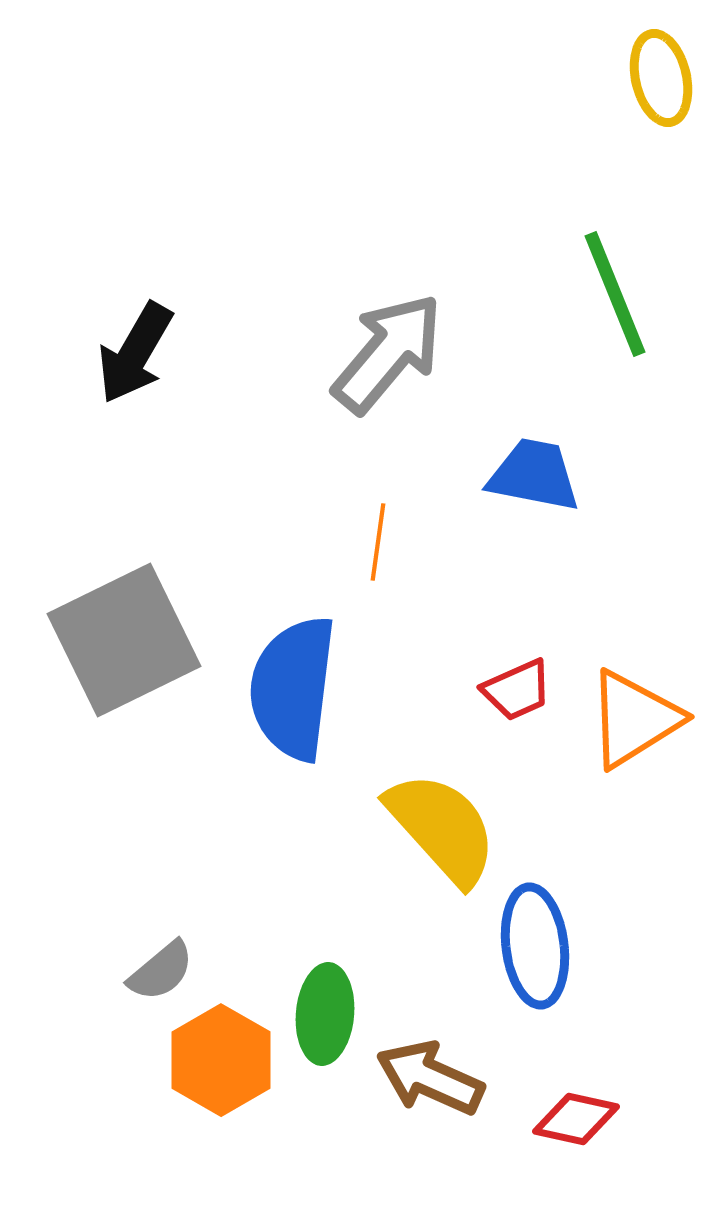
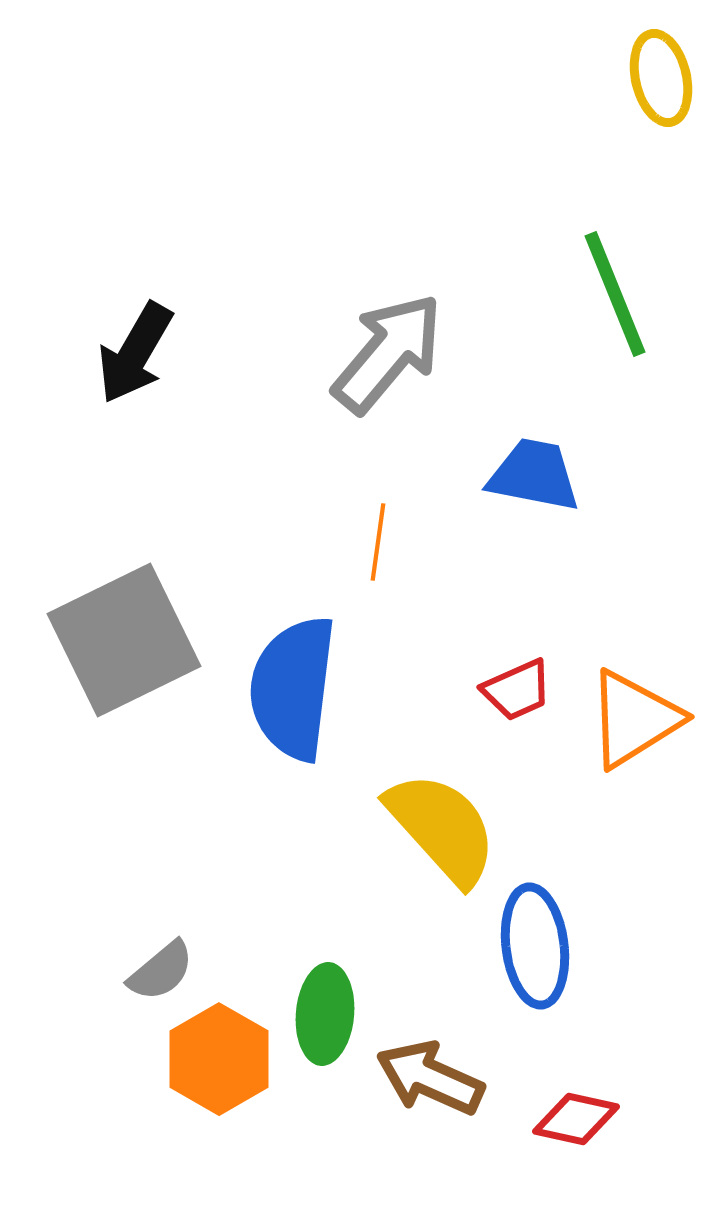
orange hexagon: moved 2 px left, 1 px up
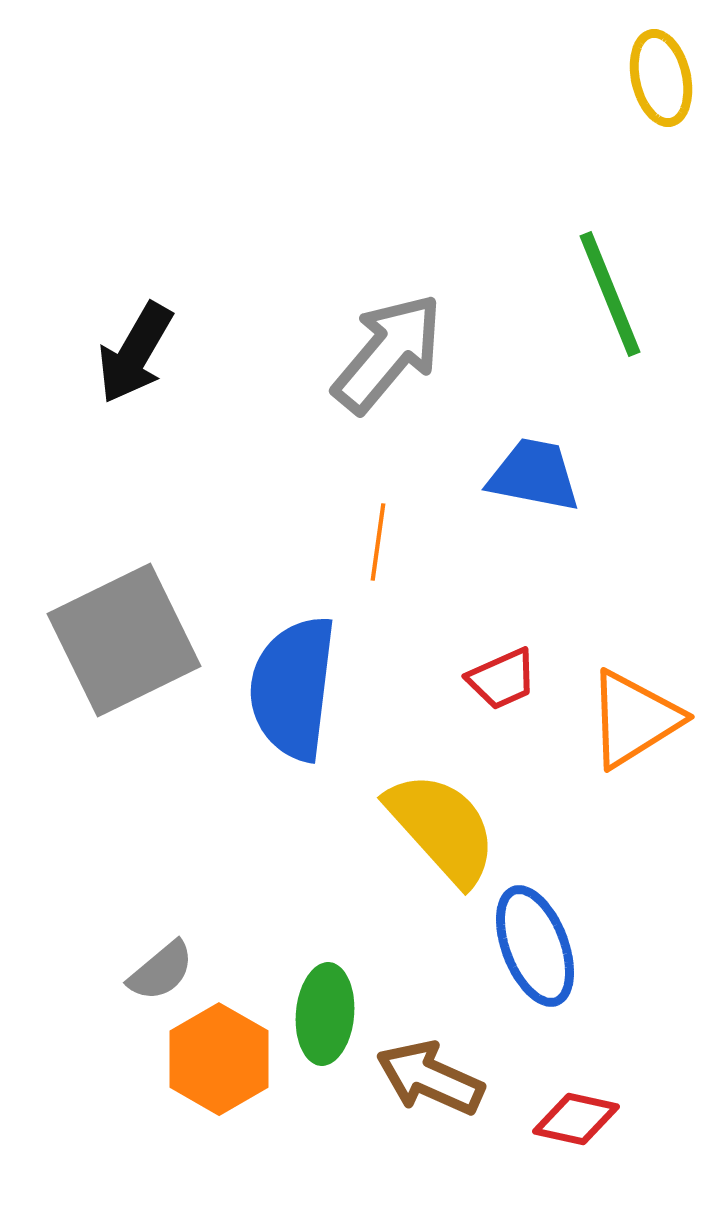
green line: moved 5 px left
red trapezoid: moved 15 px left, 11 px up
blue ellipse: rotated 14 degrees counterclockwise
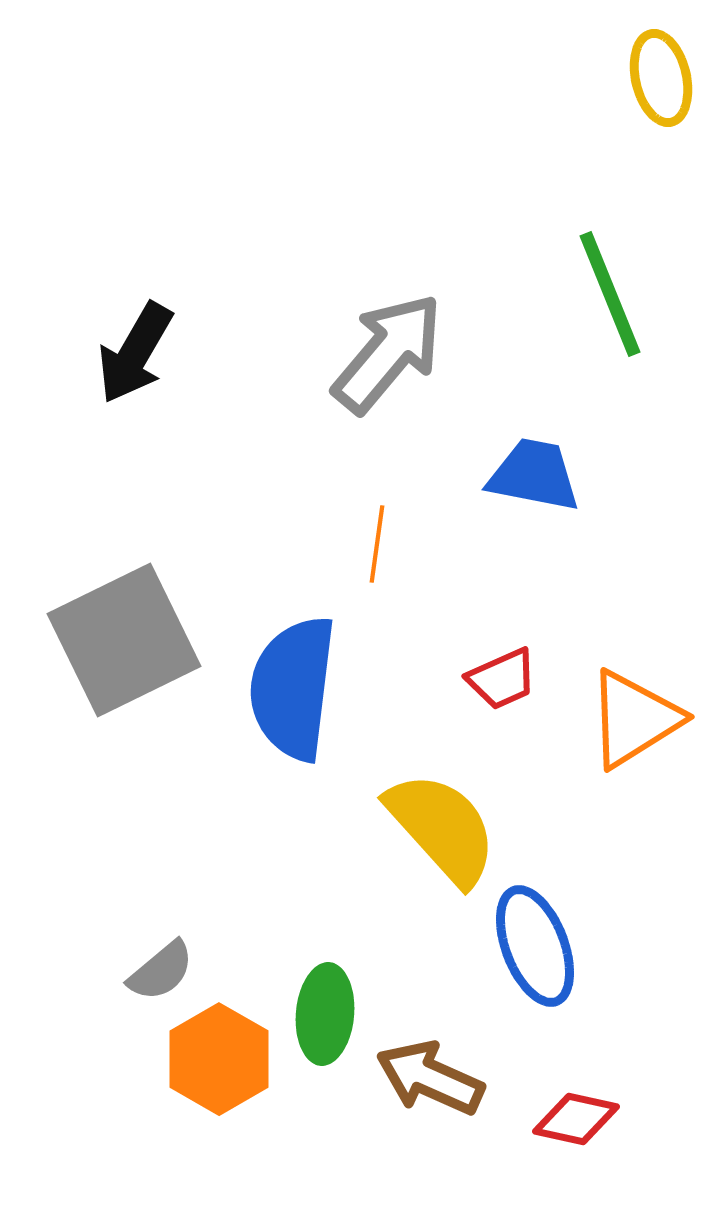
orange line: moved 1 px left, 2 px down
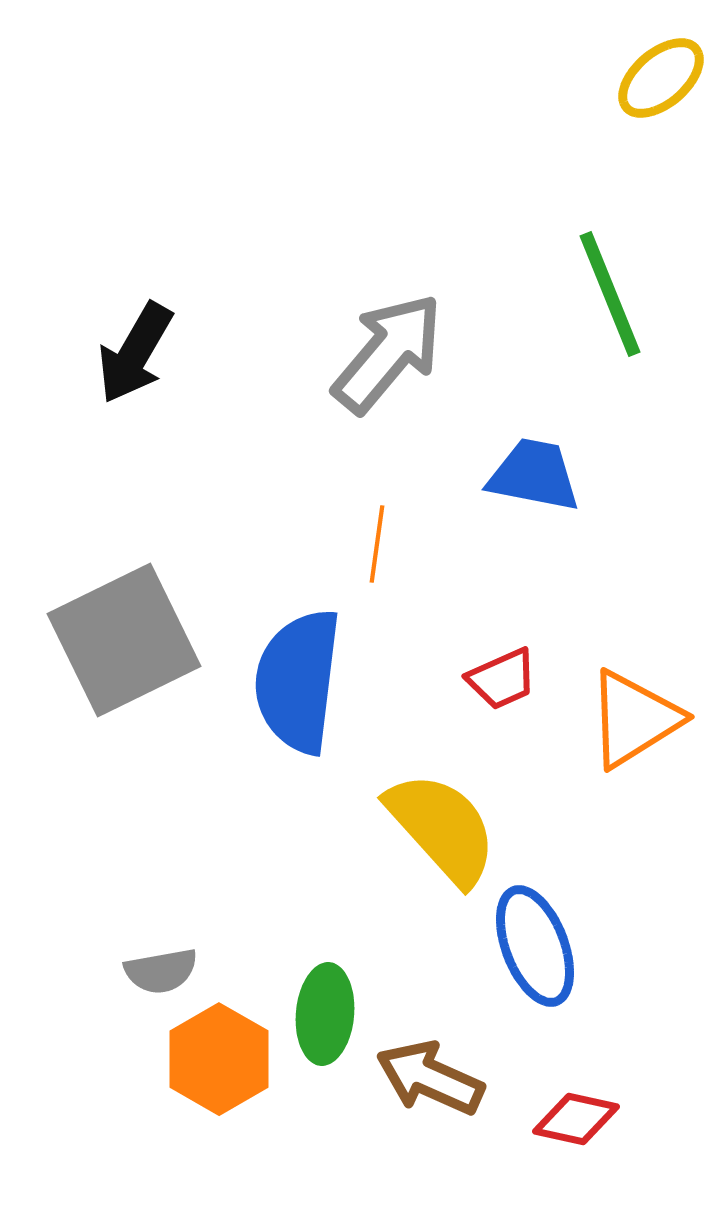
yellow ellipse: rotated 62 degrees clockwise
blue semicircle: moved 5 px right, 7 px up
gray semicircle: rotated 30 degrees clockwise
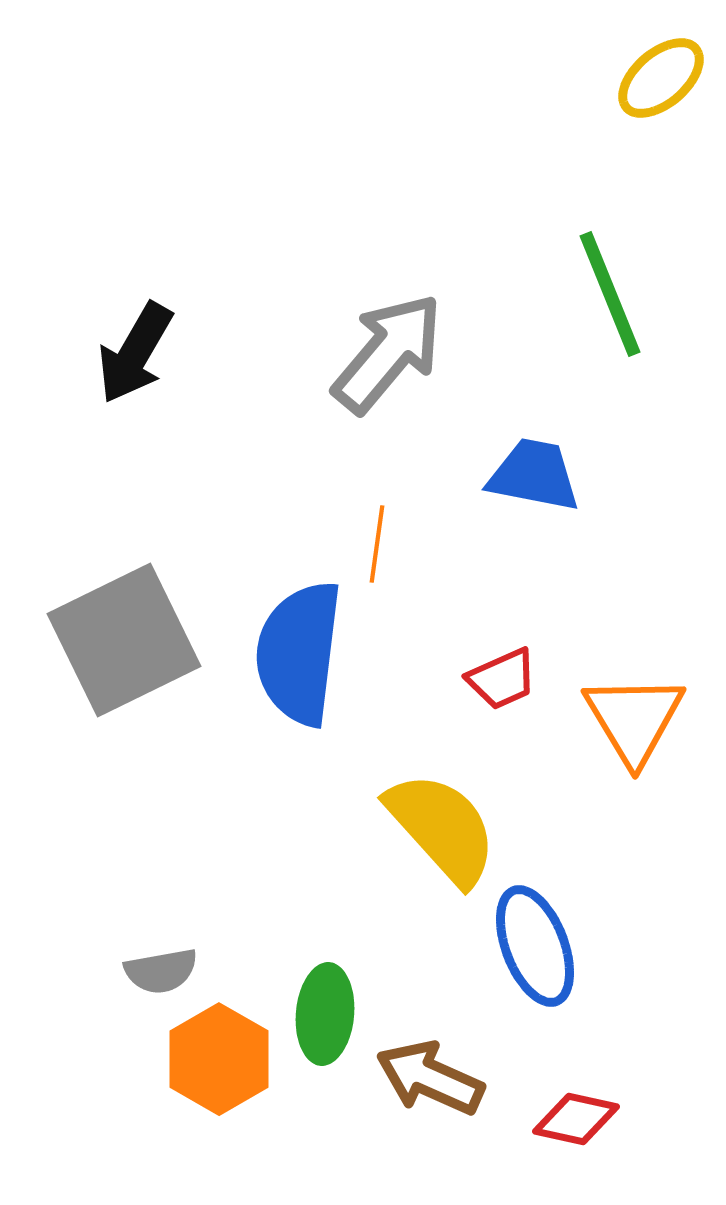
blue semicircle: moved 1 px right, 28 px up
orange triangle: rotated 29 degrees counterclockwise
